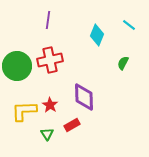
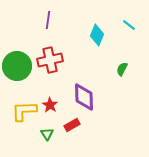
green semicircle: moved 1 px left, 6 px down
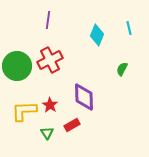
cyan line: moved 3 px down; rotated 40 degrees clockwise
red cross: rotated 15 degrees counterclockwise
green triangle: moved 1 px up
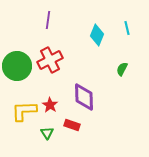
cyan line: moved 2 px left
red rectangle: rotated 49 degrees clockwise
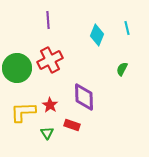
purple line: rotated 12 degrees counterclockwise
green circle: moved 2 px down
yellow L-shape: moved 1 px left, 1 px down
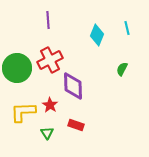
purple diamond: moved 11 px left, 11 px up
red rectangle: moved 4 px right
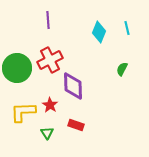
cyan diamond: moved 2 px right, 3 px up
